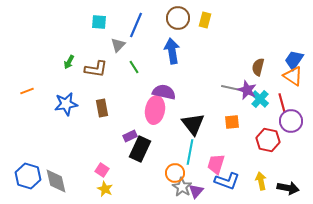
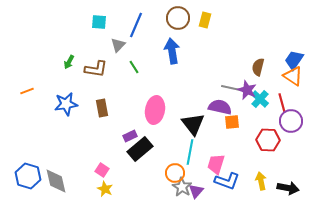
purple semicircle: moved 56 px right, 15 px down
red hexagon: rotated 10 degrees counterclockwise
black rectangle: rotated 25 degrees clockwise
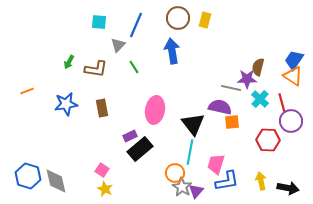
purple star: moved 11 px up; rotated 24 degrees counterclockwise
blue L-shape: rotated 30 degrees counterclockwise
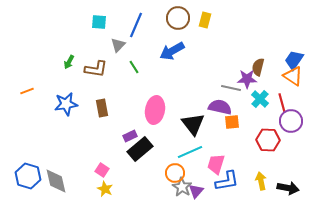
blue arrow: rotated 110 degrees counterclockwise
cyan line: rotated 55 degrees clockwise
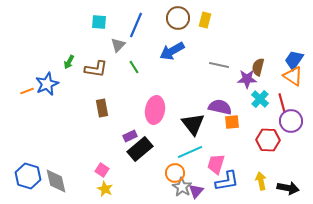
gray line: moved 12 px left, 23 px up
blue star: moved 19 px left, 20 px up; rotated 15 degrees counterclockwise
